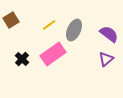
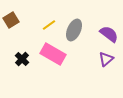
pink rectangle: rotated 65 degrees clockwise
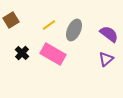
black cross: moved 6 px up
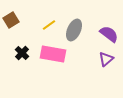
pink rectangle: rotated 20 degrees counterclockwise
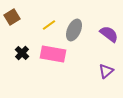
brown square: moved 1 px right, 3 px up
purple triangle: moved 12 px down
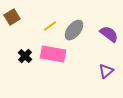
yellow line: moved 1 px right, 1 px down
gray ellipse: rotated 15 degrees clockwise
black cross: moved 3 px right, 3 px down
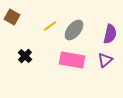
brown square: rotated 28 degrees counterclockwise
purple semicircle: moved 1 px right; rotated 66 degrees clockwise
pink rectangle: moved 19 px right, 6 px down
purple triangle: moved 1 px left, 11 px up
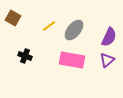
brown square: moved 1 px right, 1 px down
yellow line: moved 1 px left
purple semicircle: moved 1 px left, 3 px down; rotated 12 degrees clockwise
black cross: rotated 24 degrees counterclockwise
purple triangle: moved 2 px right
